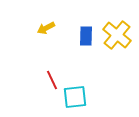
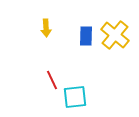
yellow arrow: rotated 66 degrees counterclockwise
yellow cross: moved 2 px left
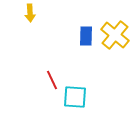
yellow arrow: moved 16 px left, 15 px up
cyan square: rotated 10 degrees clockwise
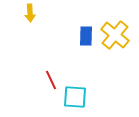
red line: moved 1 px left
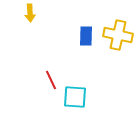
yellow cross: moved 3 px right; rotated 28 degrees counterclockwise
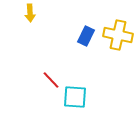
blue rectangle: rotated 24 degrees clockwise
red line: rotated 18 degrees counterclockwise
